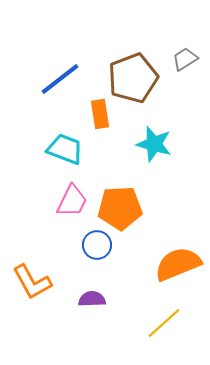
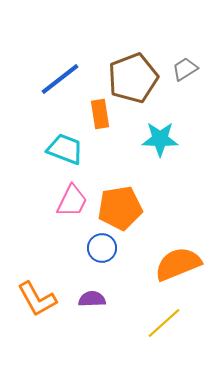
gray trapezoid: moved 10 px down
cyan star: moved 6 px right, 5 px up; rotated 15 degrees counterclockwise
orange pentagon: rotated 6 degrees counterclockwise
blue circle: moved 5 px right, 3 px down
orange L-shape: moved 5 px right, 17 px down
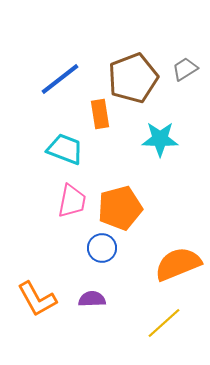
pink trapezoid: rotated 15 degrees counterclockwise
orange pentagon: rotated 6 degrees counterclockwise
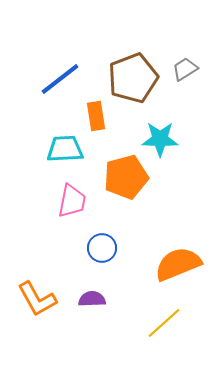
orange rectangle: moved 4 px left, 2 px down
cyan trapezoid: rotated 24 degrees counterclockwise
orange pentagon: moved 6 px right, 31 px up
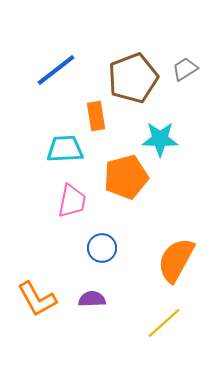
blue line: moved 4 px left, 9 px up
orange semicircle: moved 2 px left, 4 px up; rotated 39 degrees counterclockwise
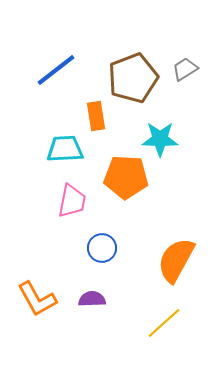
orange pentagon: rotated 18 degrees clockwise
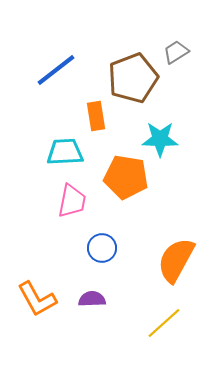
gray trapezoid: moved 9 px left, 17 px up
cyan trapezoid: moved 3 px down
orange pentagon: rotated 6 degrees clockwise
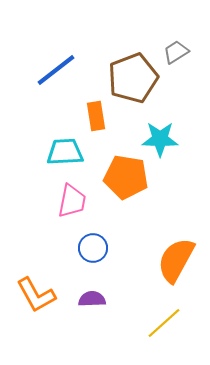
blue circle: moved 9 px left
orange L-shape: moved 1 px left, 4 px up
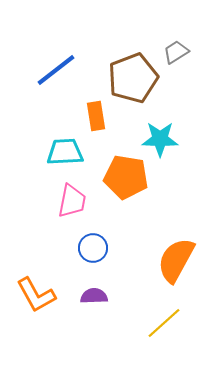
purple semicircle: moved 2 px right, 3 px up
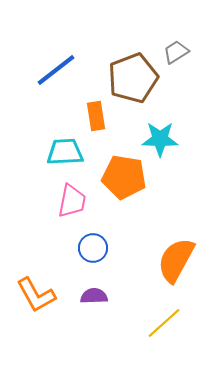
orange pentagon: moved 2 px left
